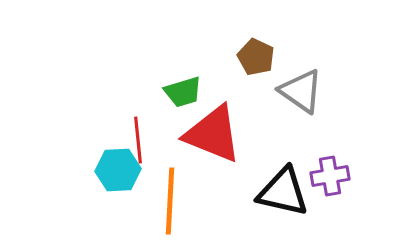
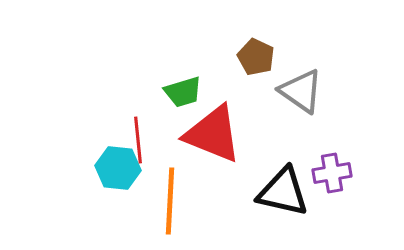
cyan hexagon: moved 2 px up; rotated 9 degrees clockwise
purple cross: moved 2 px right, 3 px up
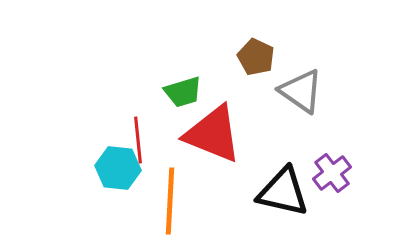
purple cross: rotated 27 degrees counterclockwise
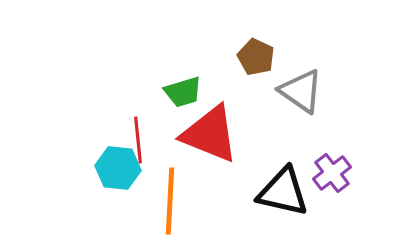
red triangle: moved 3 px left
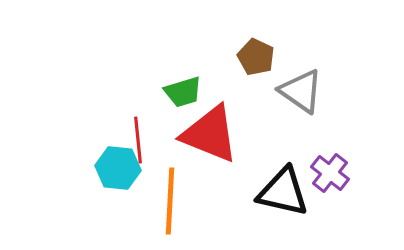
purple cross: moved 2 px left; rotated 15 degrees counterclockwise
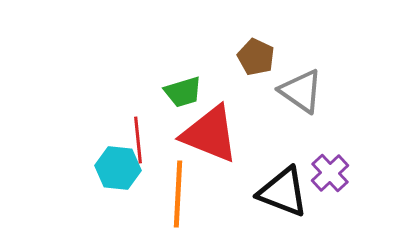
purple cross: rotated 9 degrees clockwise
black triangle: rotated 8 degrees clockwise
orange line: moved 8 px right, 7 px up
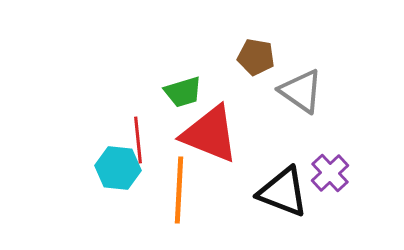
brown pentagon: rotated 15 degrees counterclockwise
orange line: moved 1 px right, 4 px up
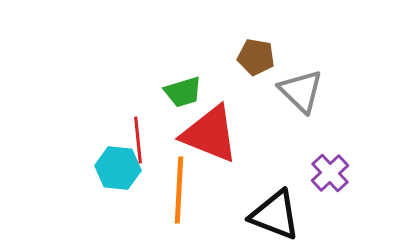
gray triangle: rotated 9 degrees clockwise
black triangle: moved 8 px left, 23 px down
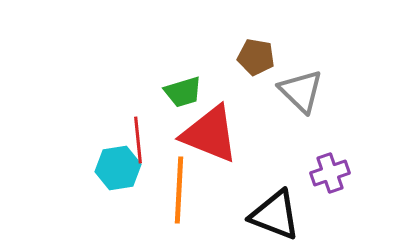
cyan hexagon: rotated 15 degrees counterclockwise
purple cross: rotated 24 degrees clockwise
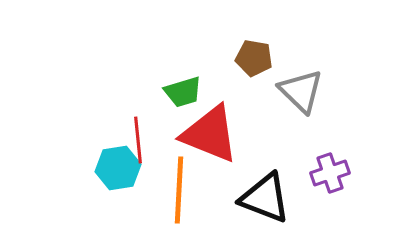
brown pentagon: moved 2 px left, 1 px down
black triangle: moved 10 px left, 17 px up
